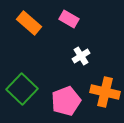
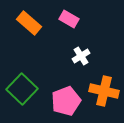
orange cross: moved 1 px left, 1 px up
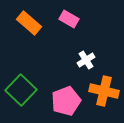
white cross: moved 5 px right, 4 px down
green square: moved 1 px left, 1 px down
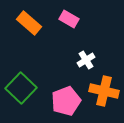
green square: moved 2 px up
